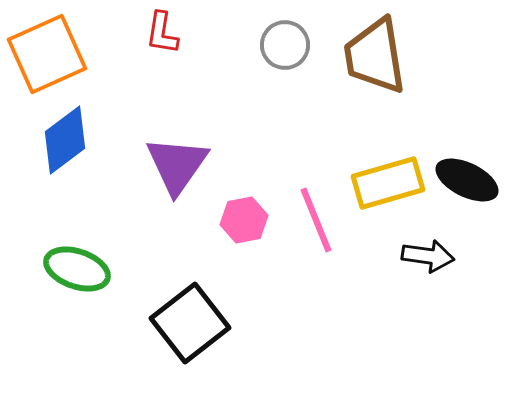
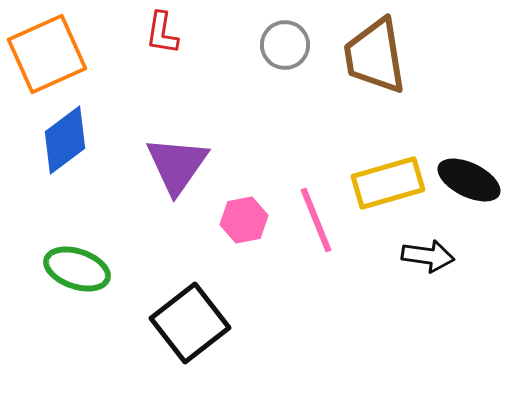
black ellipse: moved 2 px right
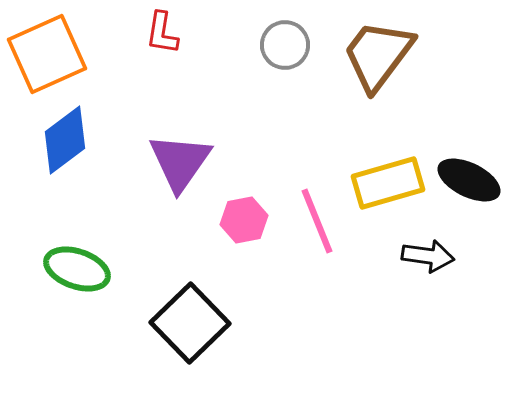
brown trapezoid: moved 3 px right, 1 px up; rotated 46 degrees clockwise
purple triangle: moved 3 px right, 3 px up
pink line: moved 1 px right, 1 px down
black square: rotated 6 degrees counterclockwise
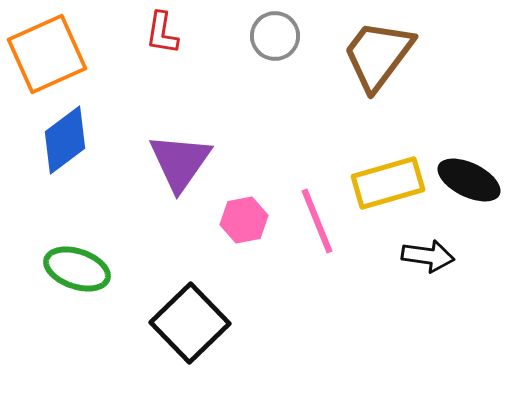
gray circle: moved 10 px left, 9 px up
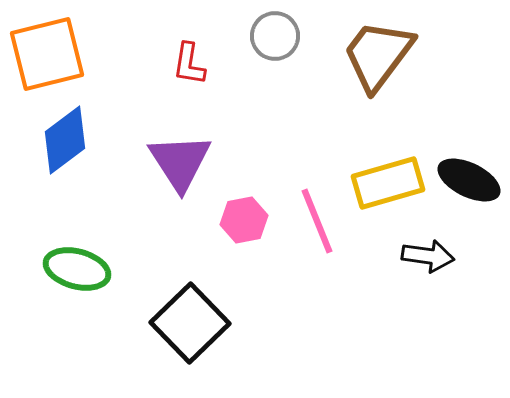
red L-shape: moved 27 px right, 31 px down
orange square: rotated 10 degrees clockwise
purple triangle: rotated 8 degrees counterclockwise
green ellipse: rotated 4 degrees counterclockwise
